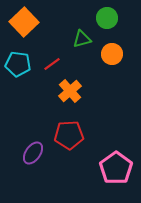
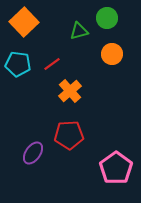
green triangle: moved 3 px left, 8 px up
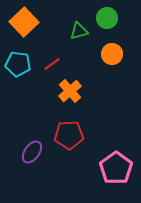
purple ellipse: moved 1 px left, 1 px up
